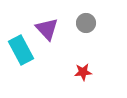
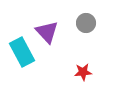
purple triangle: moved 3 px down
cyan rectangle: moved 1 px right, 2 px down
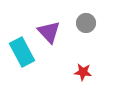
purple triangle: moved 2 px right
red star: rotated 12 degrees clockwise
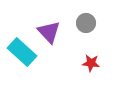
cyan rectangle: rotated 20 degrees counterclockwise
red star: moved 8 px right, 9 px up
